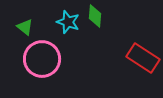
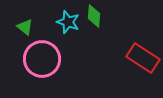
green diamond: moved 1 px left
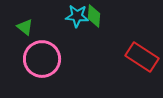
cyan star: moved 9 px right, 6 px up; rotated 15 degrees counterclockwise
red rectangle: moved 1 px left, 1 px up
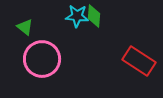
red rectangle: moved 3 px left, 4 px down
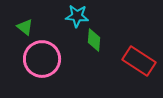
green diamond: moved 24 px down
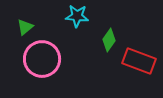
green triangle: rotated 42 degrees clockwise
green diamond: moved 15 px right; rotated 30 degrees clockwise
red rectangle: rotated 12 degrees counterclockwise
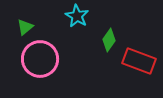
cyan star: rotated 25 degrees clockwise
pink circle: moved 2 px left
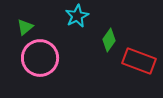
cyan star: rotated 15 degrees clockwise
pink circle: moved 1 px up
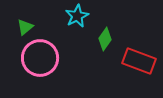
green diamond: moved 4 px left, 1 px up
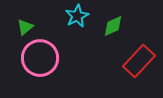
green diamond: moved 8 px right, 13 px up; rotated 30 degrees clockwise
red rectangle: rotated 68 degrees counterclockwise
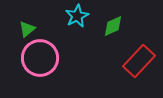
green triangle: moved 2 px right, 2 px down
